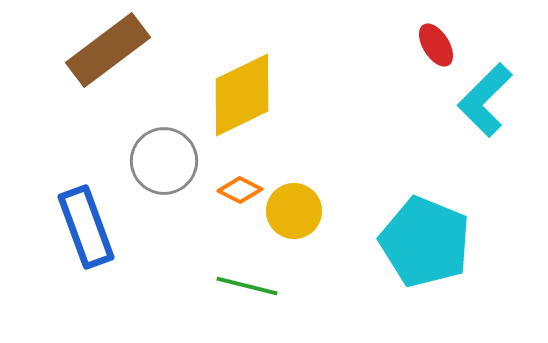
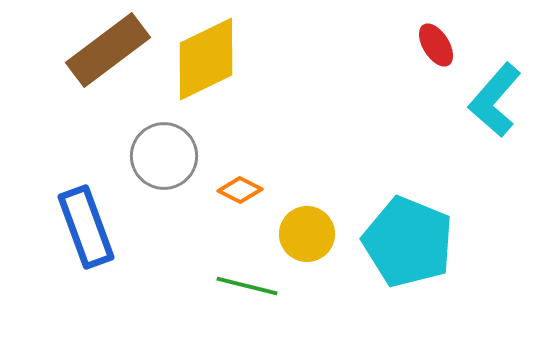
yellow diamond: moved 36 px left, 36 px up
cyan L-shape: moved 10 px right; rotated 4 degrees counterclockwise
gray circle: moved 5 px up
yellow circle: moved 13 px right, 23 px down
cyan pentagon: moved 17 px left
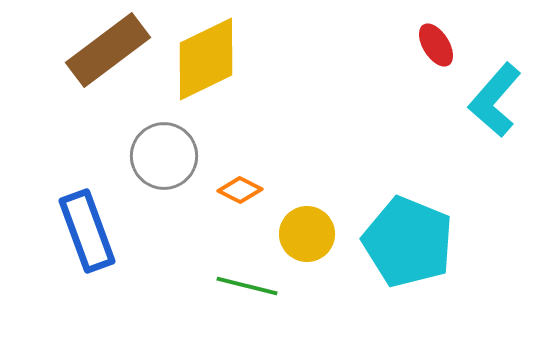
blue rectangle: moved 1 px right, 4 px down
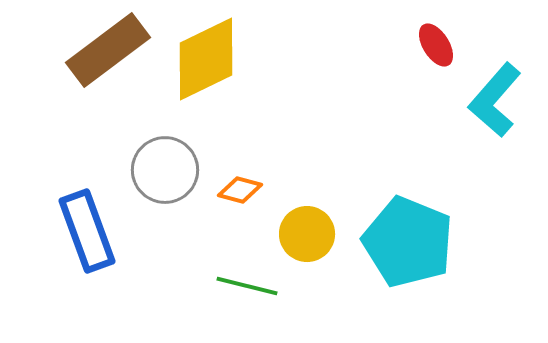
gray circle: moved 1 px right, 14 px down
orange diamond: rotated 12 degrees counterclockwise
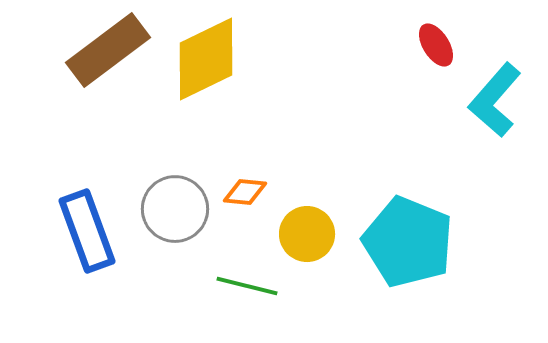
gray circle: moved 10 px right, 39 px down
orange diamond: moved 5 px right, 2 px down; rotated 9 degrees counterclockwise
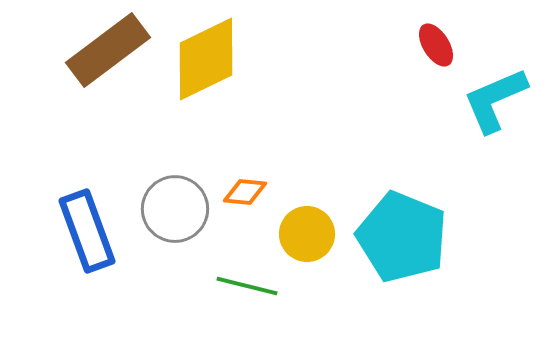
cyan L-shape: rotated 26 degrees clockwise
cyan pentagon: moved 6 px left, 5 px up
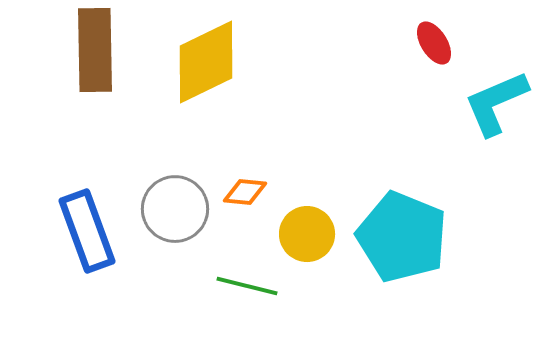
red ellipse: moved 2 px left, 2 px up
brown rectangle: moved 13 px left; rotated 54 degrees counterclockwise
yellow diamond: moved 3 px down
cyan L-shape: moved 1 px right, 3 px down
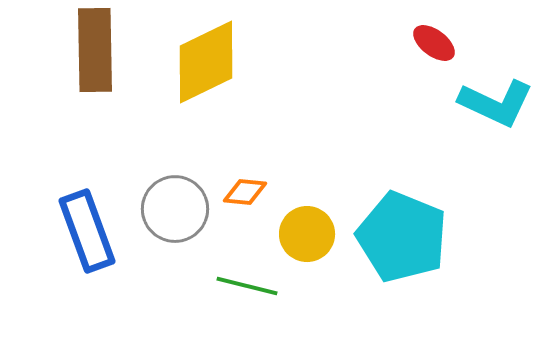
red ellipse: rotated 21 degrees counterclockwise
cyan L-shape: rotated 132 degrees counterclockwise
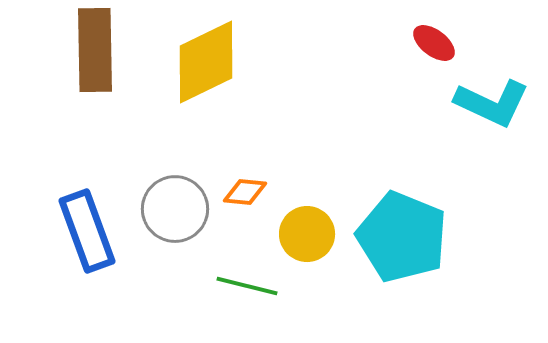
cyan L-shape: moved 4 px left
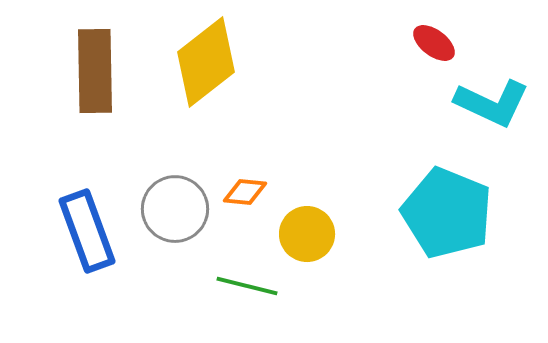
brown rectangle: moved 21 px down
yellow diamond: rotated 12 degrees counterclockwise
cyan pentagon: moved 45 px right, 24 px up
